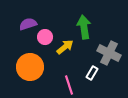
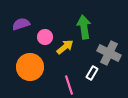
purple semicircle: moved 7 px left
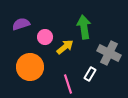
white rectangle: moved 2 px left, 1 px down
pink line: moved 1 px left, 1 px up
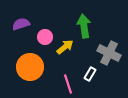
green arrow: moved 1 px up
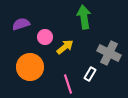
green arrow: moved 9 px up
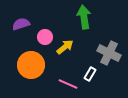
orange circle: moved 1 px right, 2 px up
pink line: rotated 48 degrees counterclockwise
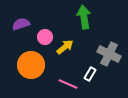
gray cross: moved 1 px down
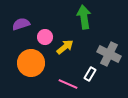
orange circle: moved 2 px up
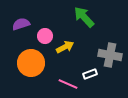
green arrow: rotated 35 degrees counterclockwise
pink circle: moved 1 px up
yellow arrow: rotated 12 degrees clockwise
gray cross: moved 1 px right, 1 px down; rotated 15 degrees counterclockwise
white rectangle: rotated 40 degrees clockwise
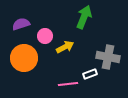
green arrow: rotated 65 degrees clockwise
gray cross: moved 2 px left, 2 px down
orange circle: moved 7 px left, 5 px up
pink line: rotated 30 degrees counterclockwise
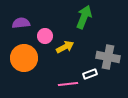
purple semicircle: moved 1 px up; rotated 12 degrees clockwise
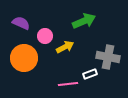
green arrow: moved 4 px down; rotated 45 degrees clockwise
purple semicircle: rotated 30 degrees clockwise
